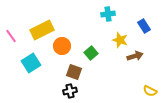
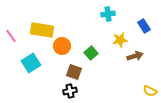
yellow rectangle: rotated 35 degrees clockwise
yellow star: rotated 28 degrees counterclockwise
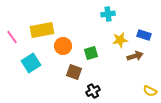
blue rectangle: moved 9 px down; rotated 40 degrees counterclockwise
yellow rectangle: rotated 20 degrees counterclockwise
pink line: moved 1 px right, 1 px down
orange circle: moved 1 px right
green square: rotated 24 degrees clockwise
black cross: moved 23 px right; rotated 16 degrees counterclockwise
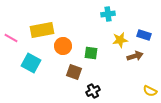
pink line: moved 1 px left, 1 px down; rotated 24 degrees counterclockwise
green square: rotated 24 degrees clockwise
cyan square: rotated 30 degrees counterclockwise
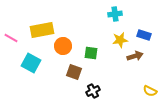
cyan cross: moved 7 px right
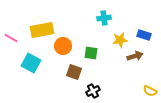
cyan cross: moved 11 px left, 4 px down
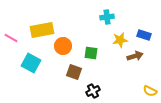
cyan cross: moved 3 px right, 1 px up
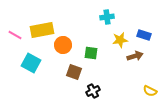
pink line: moved 4 px right, 3 px up
orange circle: moved 1 px up
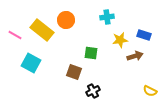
yellow rectangle: rotated 50 degrees clockwise
orange circle: moved 3 px right, 25 px up
